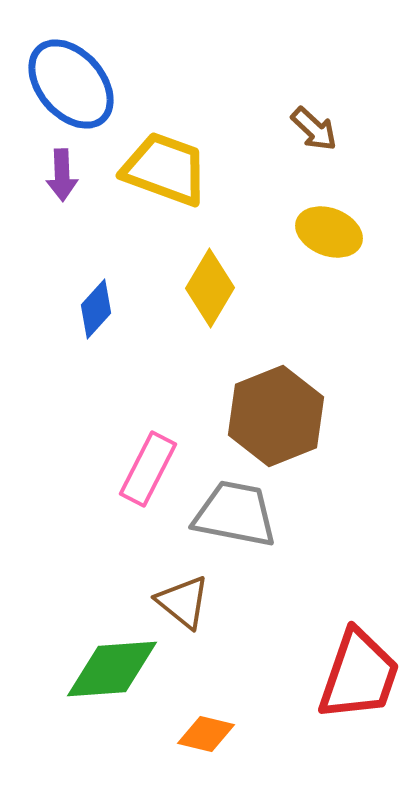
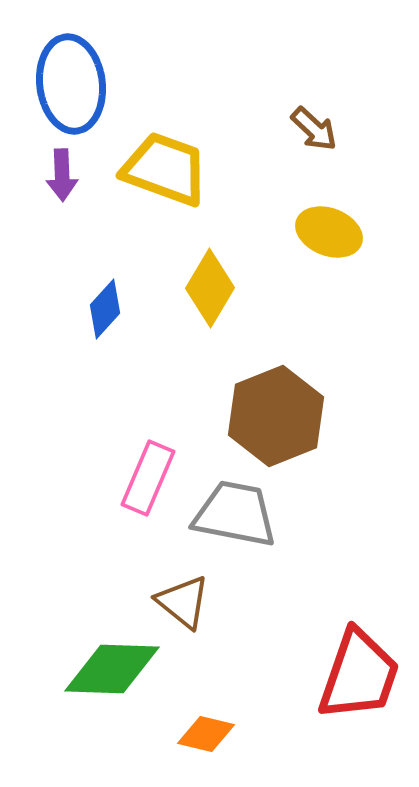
blue ellipse: rotated 34 degrees clockwise
blue diamond: moved 9 px right
pink rectangle: moved 9 px down; rotated 4 degrees counterclockwise
green diamond: rotated 6 degrees clockwise
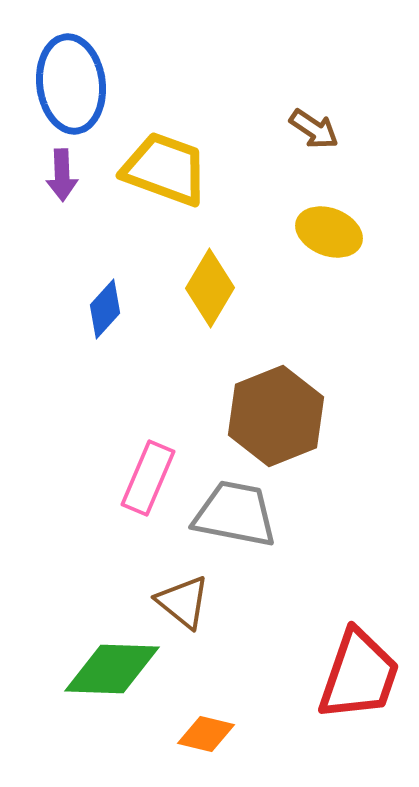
brown arrow: rotated 9 degrees counterclockwise
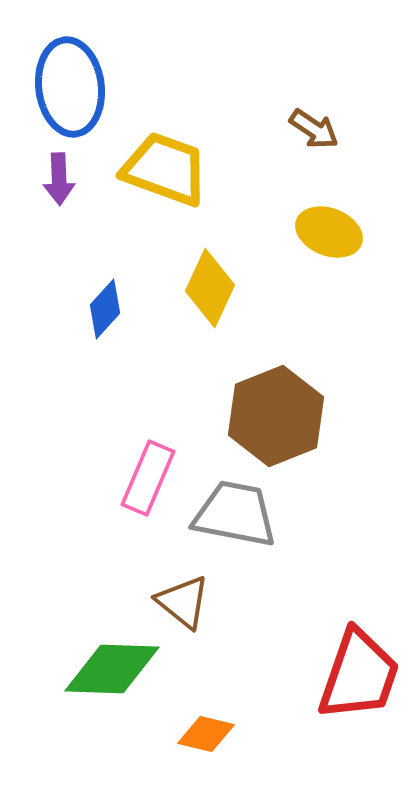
blue ellipse: moved 1 px left, 3 px down
purple arrow: moved 3 px left, 4 px down
yellow diamond: rotated 6 degrees counterclockwise
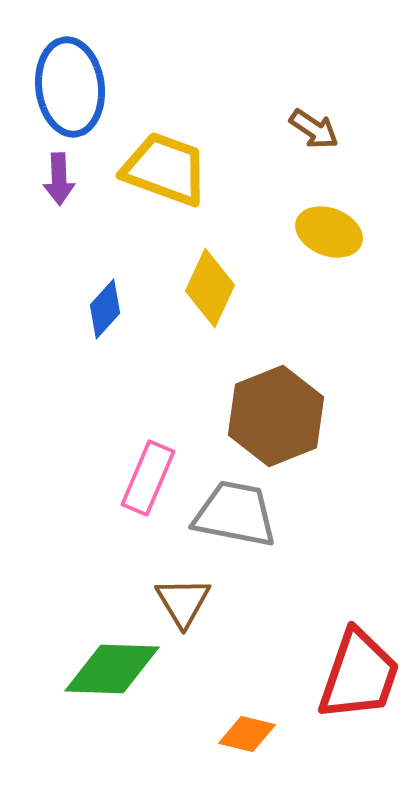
brown triangle: rotated 20 degrees clockwise
orange diamond: moved 41 px right
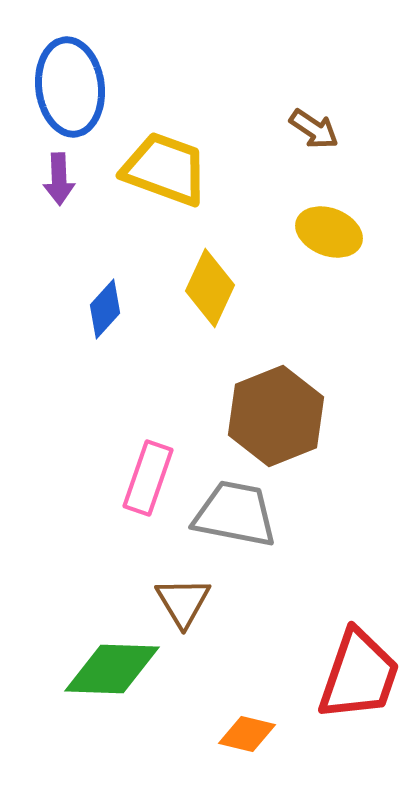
pink rectangle: rotated 4 degrees counterclockwise
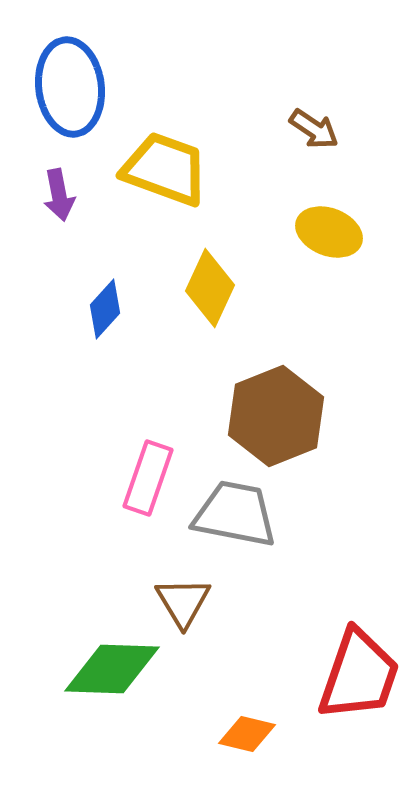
purple arrow: moved 16 px down; rotated 9 degrees counterclockwise
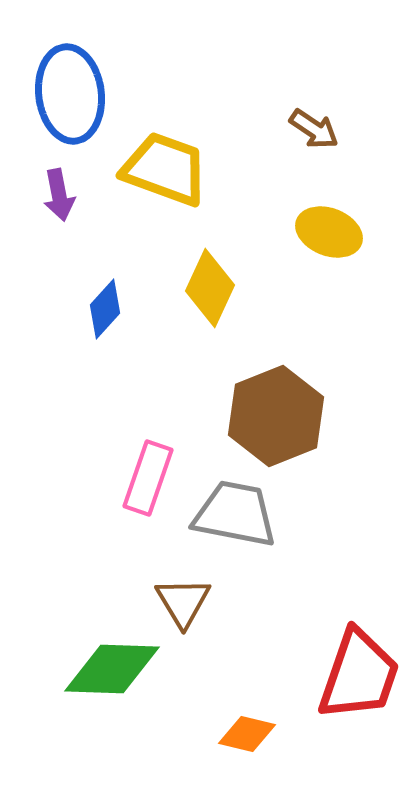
blue ellipse: moved 7 px down
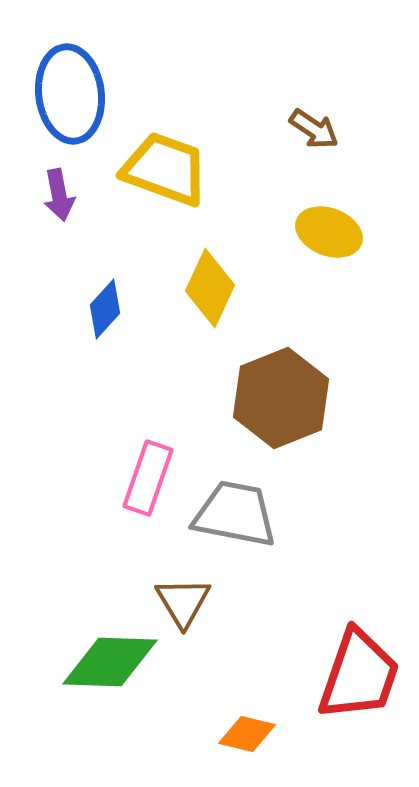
brown hexagon: moved 5 px right, 18 px up
green diamond: moved 2 px left, 7 px up
